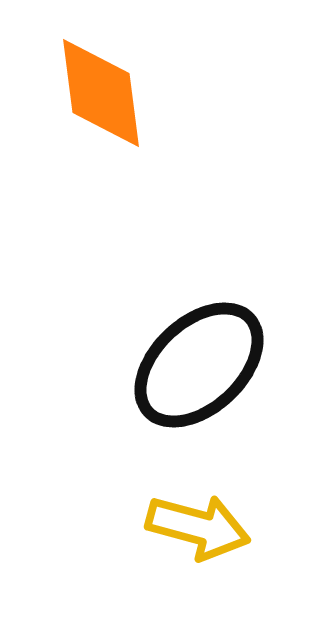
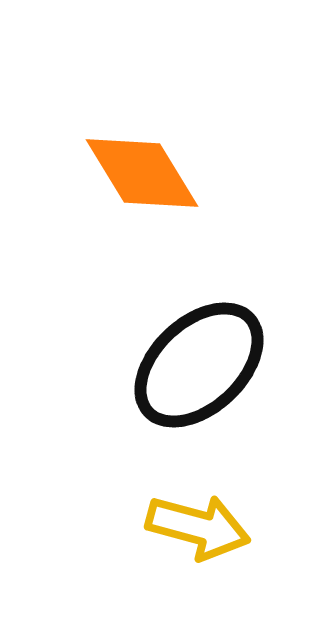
orange diamond: moved 41 px right, 80 px down; rotated 24 degrees counterclockwise
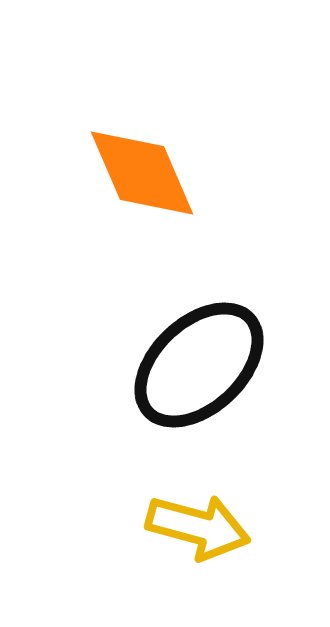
orange diamond: rotated 8 degrees clockwise
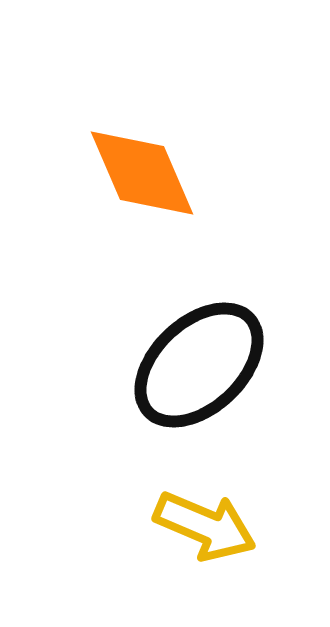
yellow arrow: moved 7 px right, 1 px up; rotated 8 degrees clockwise
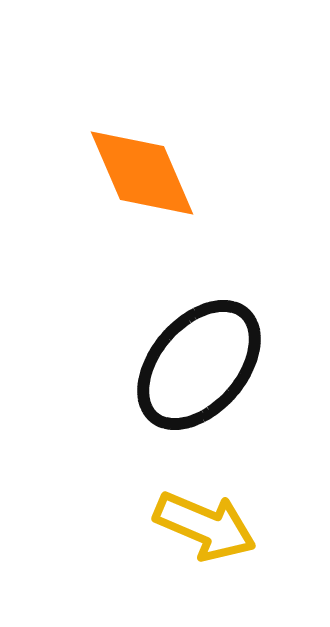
black ellipse: rotated 6 degrees counterclockwise
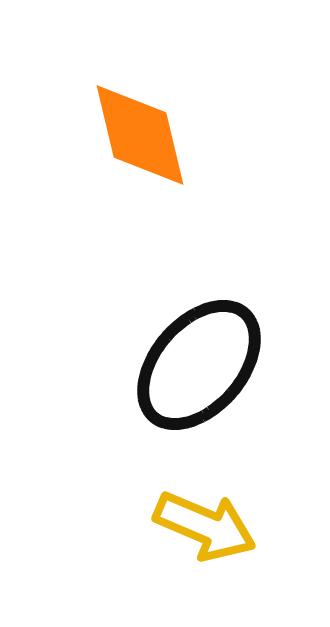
orange diamond: moved 2 px left, 38 px up; rotated 10 degrees clockwise
